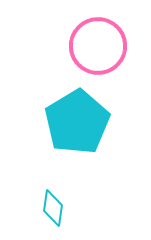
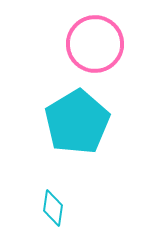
pink circle: moved 3 px left, 2 px up
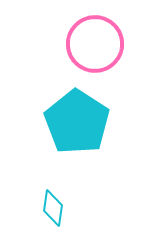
cyan pentagon: rotated 8 degrees counterclockwise
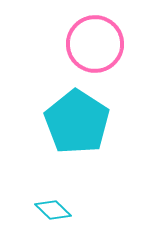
cyan diamond: moved 2 px down; rotated 54 degrees counterclockwise
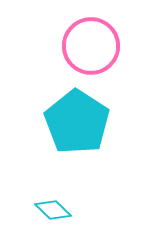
pink circle: moved 4 px left, 2 px down
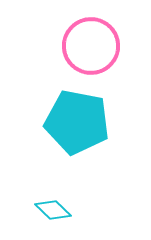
cyan pentagon: rotated 22 degrees counterclockwise
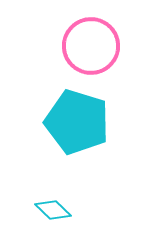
cyan pentagon: rotated 6 degrees clockwise
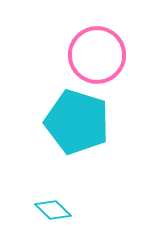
pink circle: moved 6 px right, 9 px down
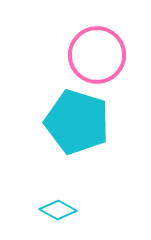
cyan diamond: moved 5 px right; rotated 15 degrees counterclockwise
